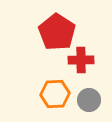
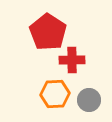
red pentagon: moved 9 px left
red cross: moved 9 px left
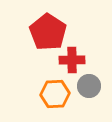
gray circle: moved 14 px up
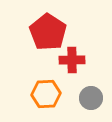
gray circle: moved 2 px right, 12 px down
orange hexagon: moved 9 px left
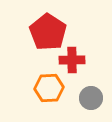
orange hexagon: moved 3 px right, 6 px up
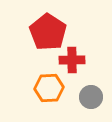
gray circle: moved 1 px up
